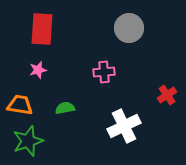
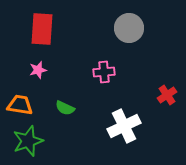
green semicircle: rotated 144 degrees counterclockwise
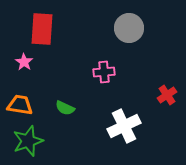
pink star: moved 14 px left, 8 px up; rotated 24 degrees counterclockwise
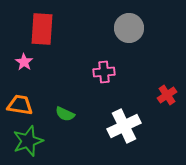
green semicircle: moved 6 px down
